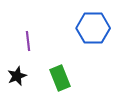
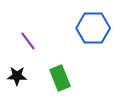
purple line: rotated 30 degrees counterclockwise
black star: rotated 24 degrees clockwise
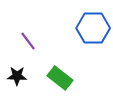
green rectangle: rotated 30 degrees counterclockwise
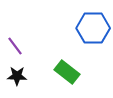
purple line: moved 13 px left, 5 px down
green rectangle: moved 7 px right, 6 px up
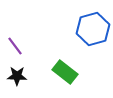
blue hexagon: moved 1 px down; rotated 16 degrees counterclockwise
green rectangle: moved 2 px left
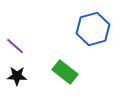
purple line: rotated 12 degrees counterclockwise
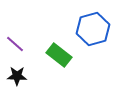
purple line: moved 2 px up
green rectangle: moved 6 px left, 17 px up
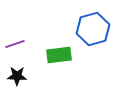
purple line: rotated 60 degrees counterclockwise
green rectangle: rotated 45 degrees counterclockwise
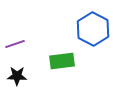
blue hexagon: rotated 16 degrees counterclockwise
green rectangle: moved 3 px right, 6 px down
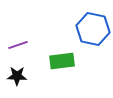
blue hexagon: rotated 16 degrees counterclockwise
purple line: moved 3 px right, 1 px down
